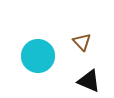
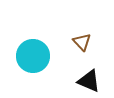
cyan circle: moved 5 px left
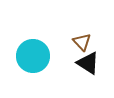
black triangle: moved 1 px left, 18 px up; rotated 10 degrees clockwise
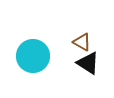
brown triangle: rotated 18 degrees counterclockwise
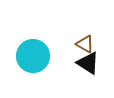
brown triangle: moved 3 px right, 2 px down
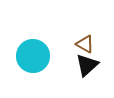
black triangle: moved 1 px left, 2 px down; rotated 45 degrees clockwise
